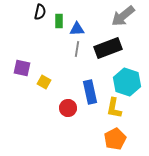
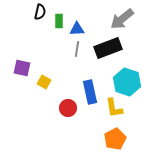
gray arrow: moved 1 px left, 3 px down
yellow L-shape: rotated 20 degrees counterclockwise
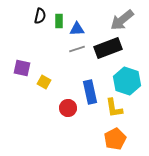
black semicircle: moved 4 px down
gray arrow: moved 1 px down
gray line: rotated 63 degrees clockwise
cyan hexagon: moved 1 px up
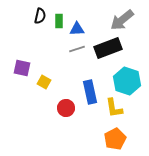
red circle: moved 2 px left
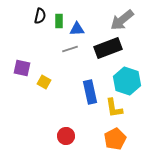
gray line: moved 7 px left
red circle: moved 28 px down
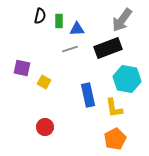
gray arrow: rotated 15 degrees counterclockwise
cyan hexagon: moved 2 px up; rotated 8 degrees counterclockwise
blue rectangle: moved 2 px left, 3 px down
red circle: moved 21 px left, 9 px up
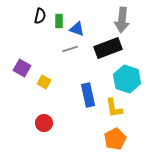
gray arrow: rotated 30 degrees counterclockwise
blue triangle: rotated 21 degrees clockwise
purple square: rotated 18 degrees clockwise
cyan hexagon: rotated 8 degrees clockwise
red circle: moved 1 px left, 4 px up
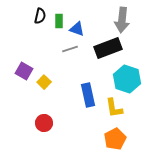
purple square: moved 2 px right, 3 px down
yellow square: rotated 16 degrees clockwise
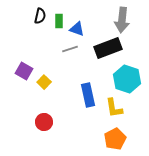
red circle: moved 1 px up
